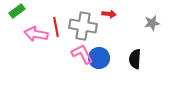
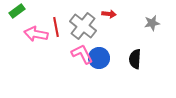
gray cross: rotated 28 degrees clockwise
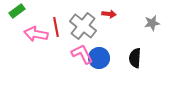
black semicircle: moved 1 px up
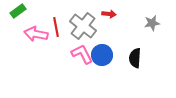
green rectangle: moved 1 px right
blue circle: moved 3 px right, 3 px up
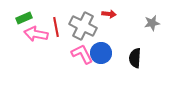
green rectangle: moved 6 px right, 7 px down; rotated 14 degrees clockwise
gray cross: rotated 12 degrees counterclockwise
blue circle: moved 1 px left, 2 px up
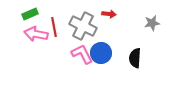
green rectangle: moved 6 px right, 4 px up
red line: moved 2 px left
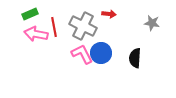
gray star: rotated 21 degrees clockwise
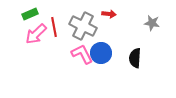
pink arrow: rotated 55 degrees counterclockwise
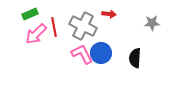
gray star: rotated 14 degrees counterclockwise
